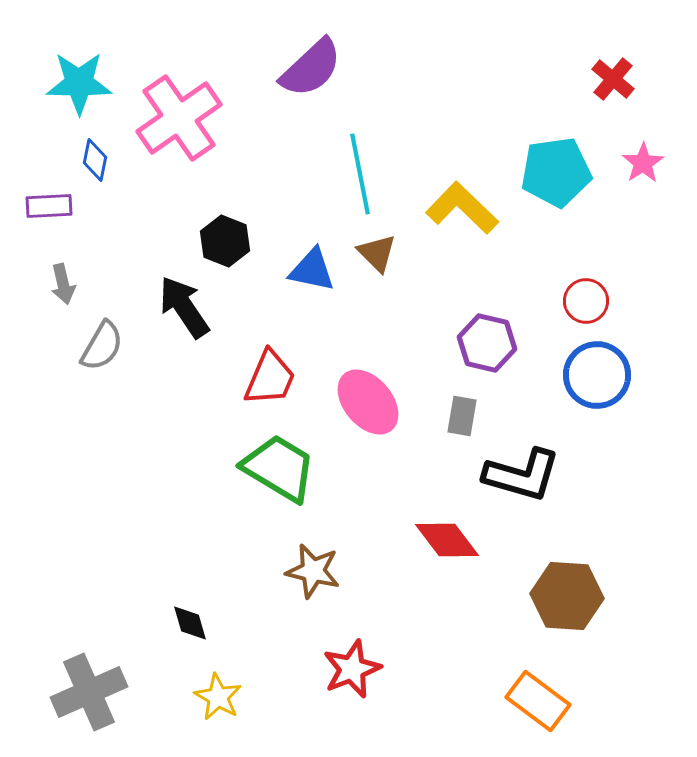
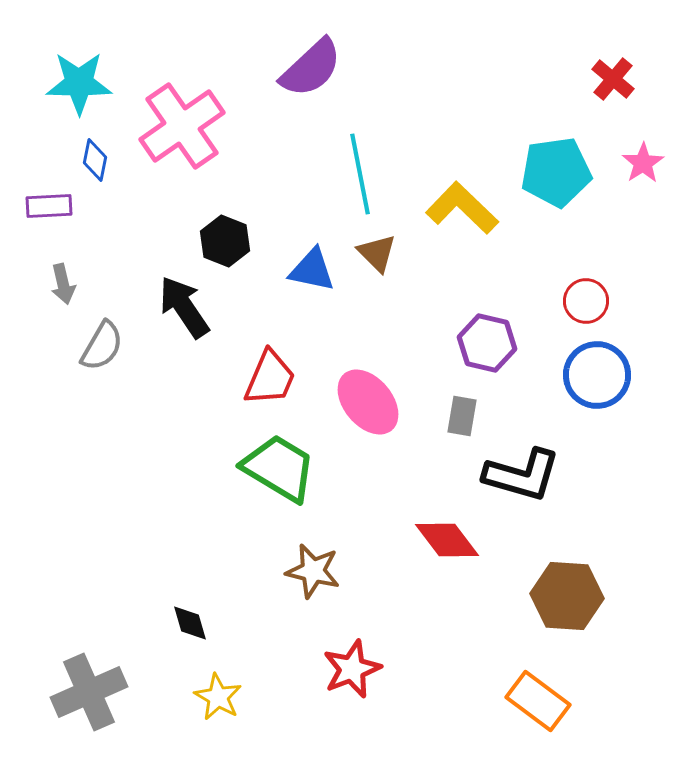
pink cross: moved 3 px right, 8 px down
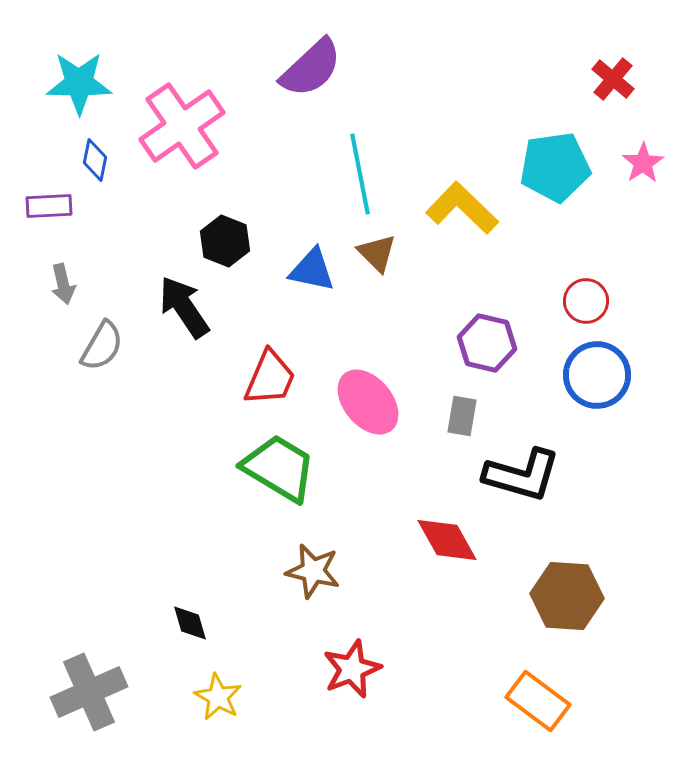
cyan pentagon: moved 1 px left, 5 px up
red diamond: rotated 8 degrees clockwise
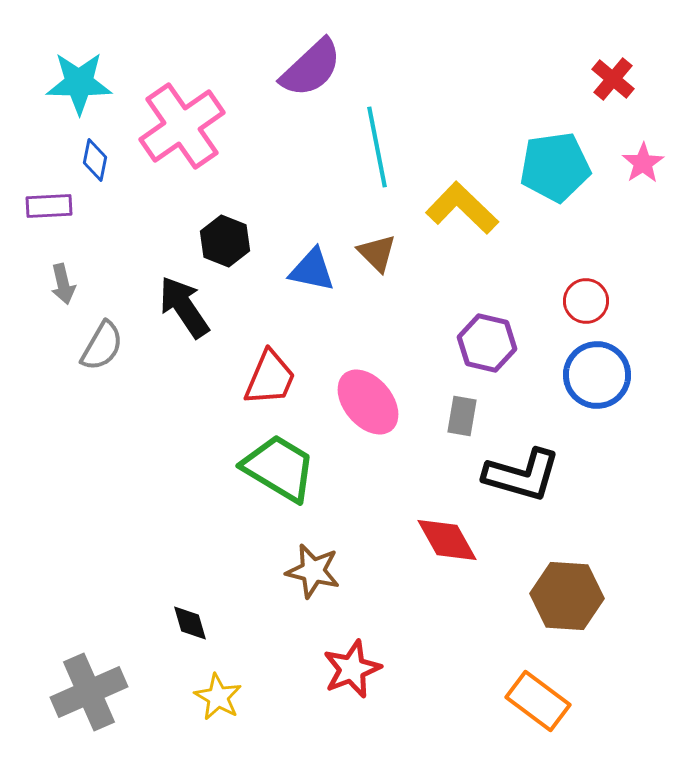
cyan line: moved 17 px right, 27 px up
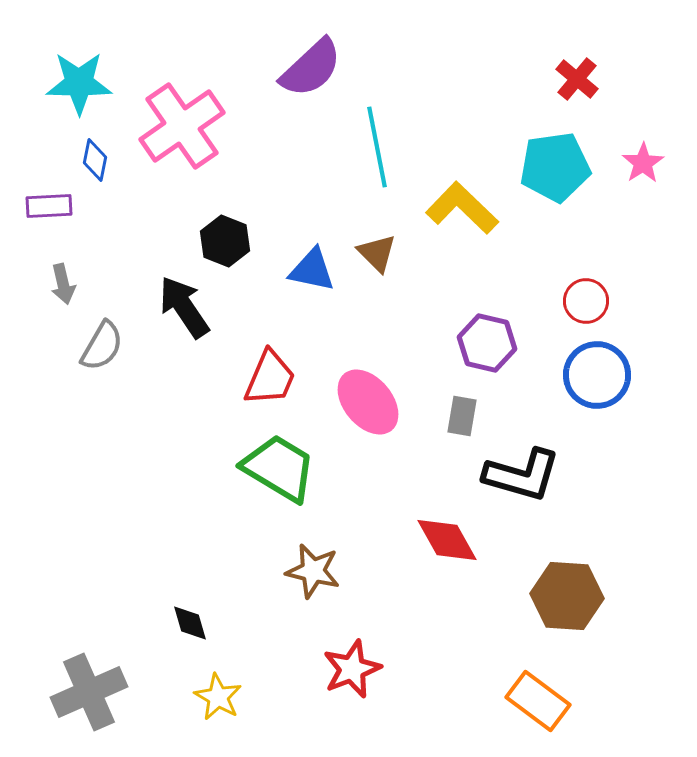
red cross: moved 36 px left
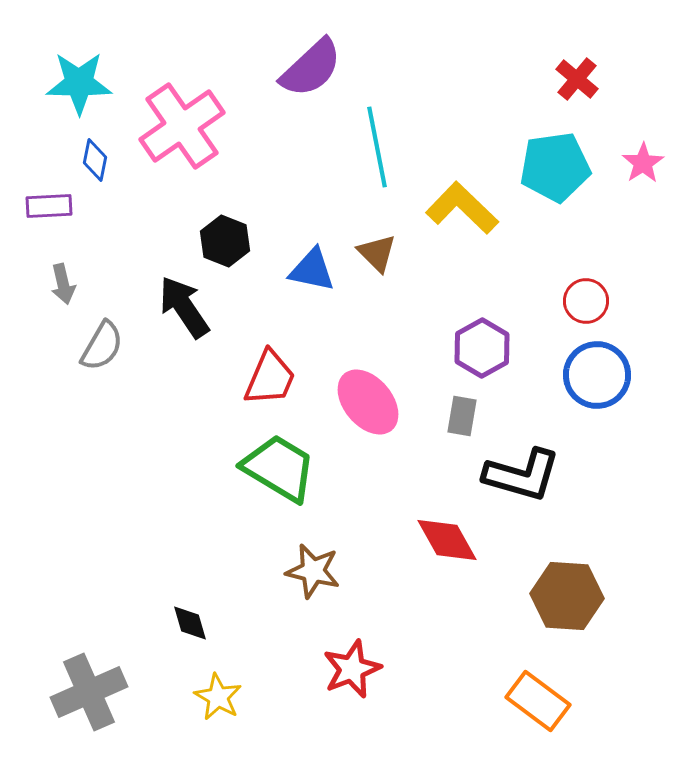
purple hexagon: moved 5 px left, 5 px down; rotated 18 degrees clockwise
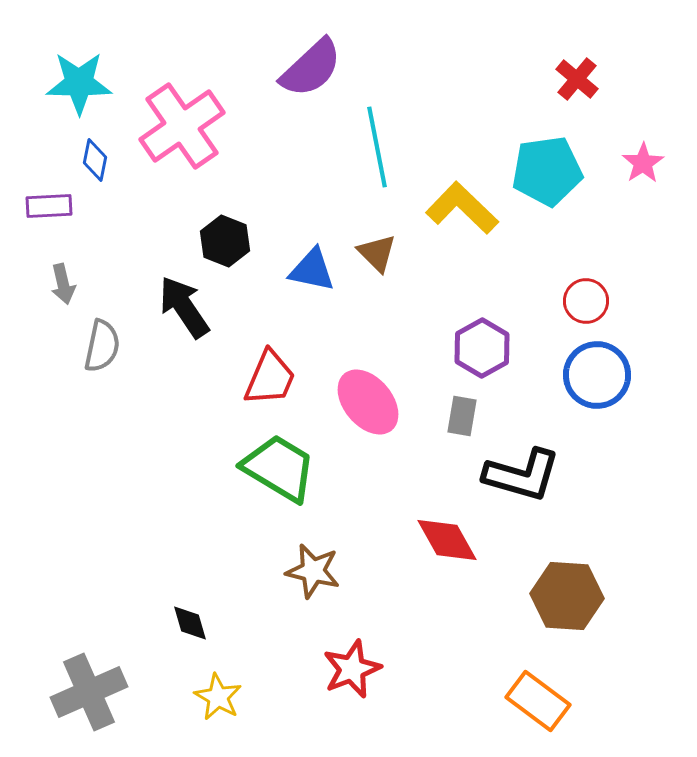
cyan pentagon: moved 8 px left, 4 px down
gray semicircle: rotated 18 degrees counterclockwise
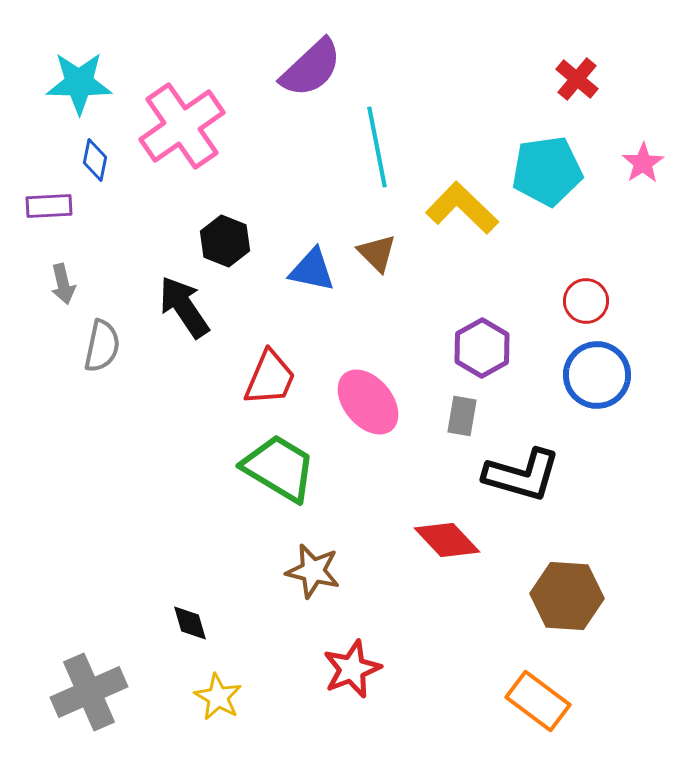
red diamond: rotated 14 degrees counterclockwise
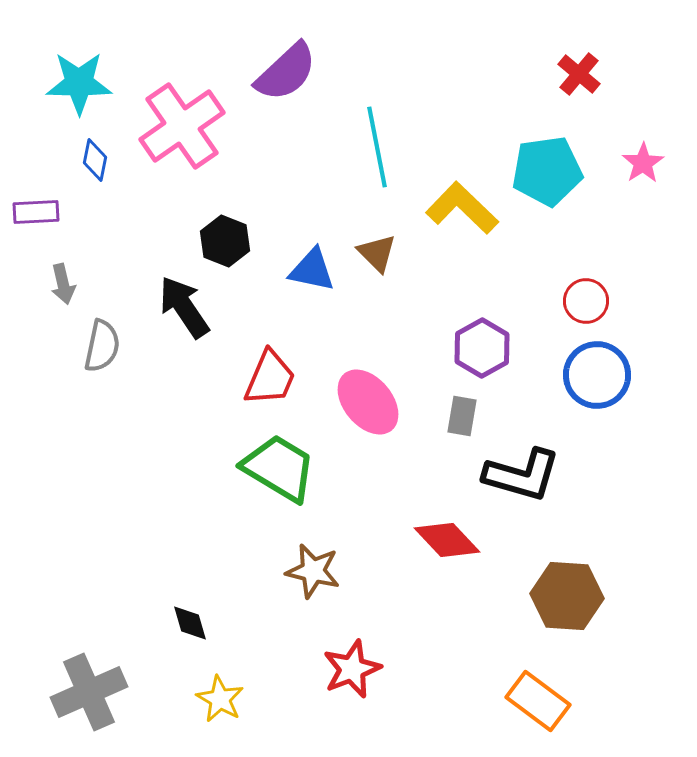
purple semicircle: moved 25 px left, 4 px down
red cross: moved 2 px right, 5 px up
purple rectangle: moved 13 px left, 6 px down
yellow star: moved 2 px right, 2 px down
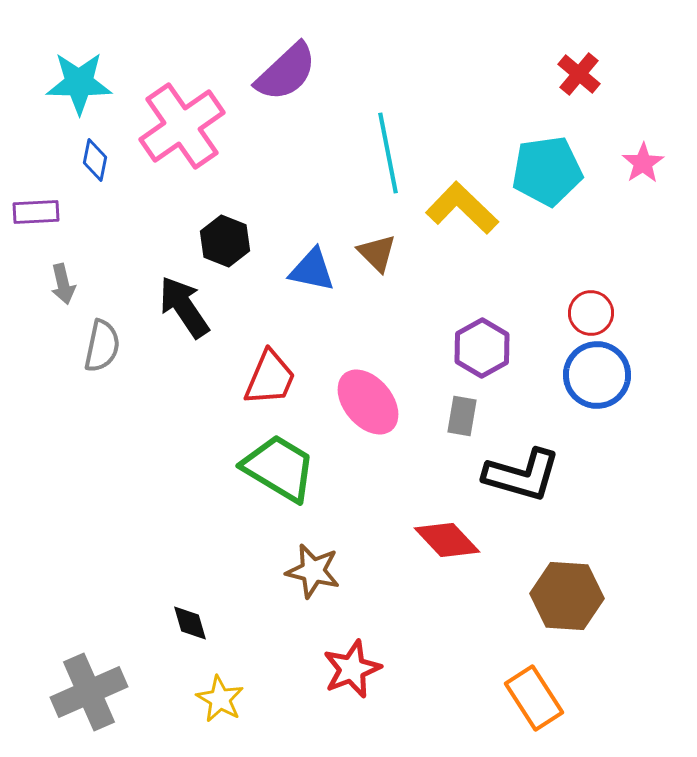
cyan line: moved 11 px right, 6 px down
red circle: moved 5 px right, 12 px down
orange rectangle: moved 4 px left, 3 px up; rotated 20 degrees clockwise
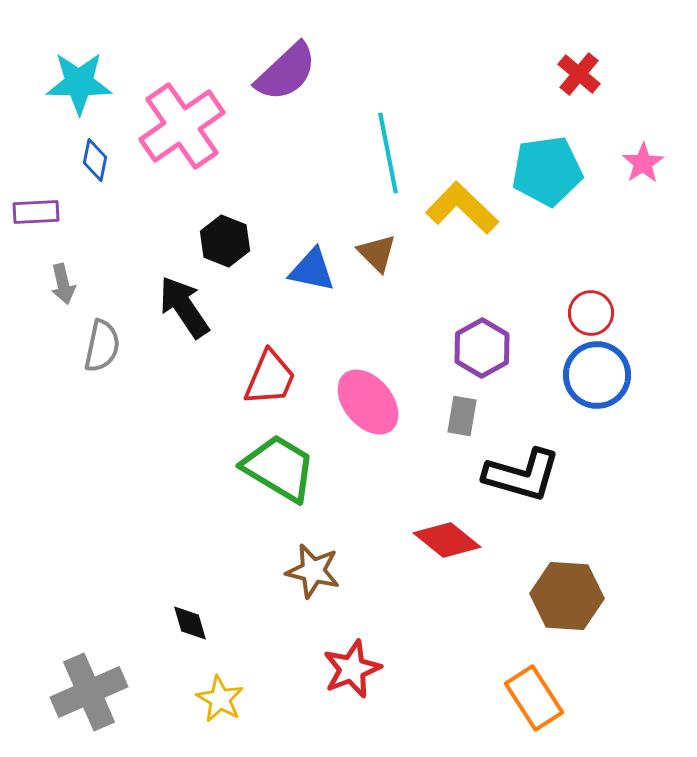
red diamond: rotated 8 degrees counterclockwise
